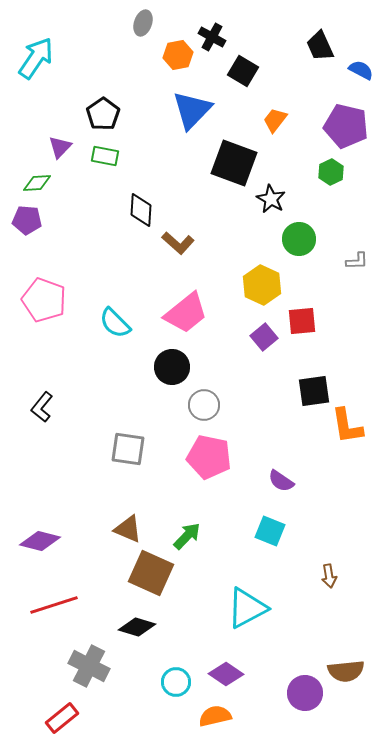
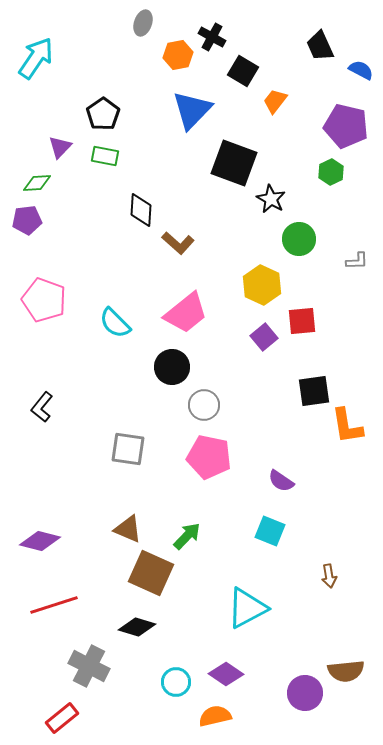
orange trapezoid at (275, 120): moved 19 px up
purple pentagon at (27, 220): rotated 12 degrees counterclockwise
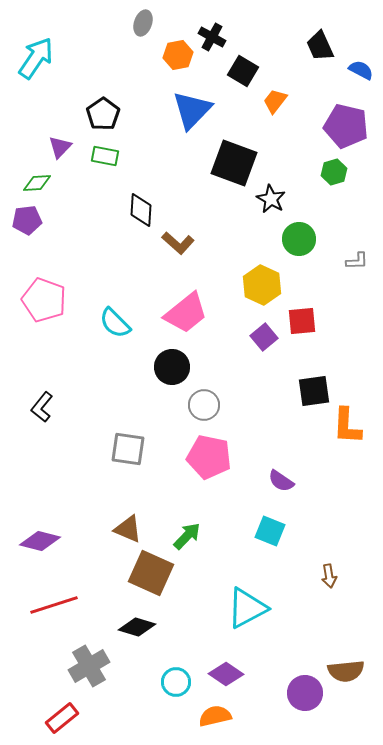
green hexagon at (331, 172): moved 3 px right; rotated 10 degrees clockwise
orange L-shape at (347, 426): rotated 12 degrees clockwise
gray cross at (89, 666): rotated 33 degrees clockwise
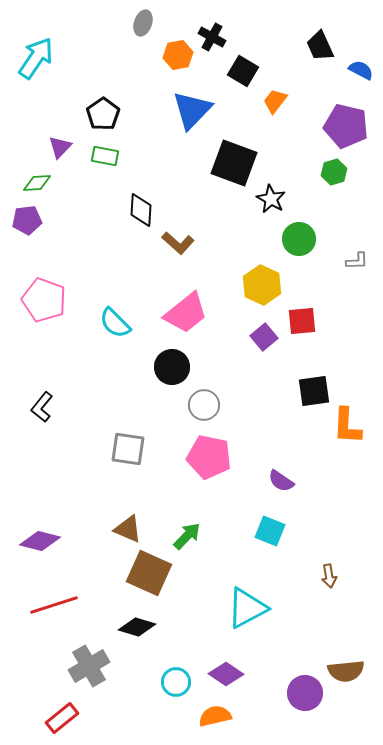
brown square at (151, 573): moved 2 px left
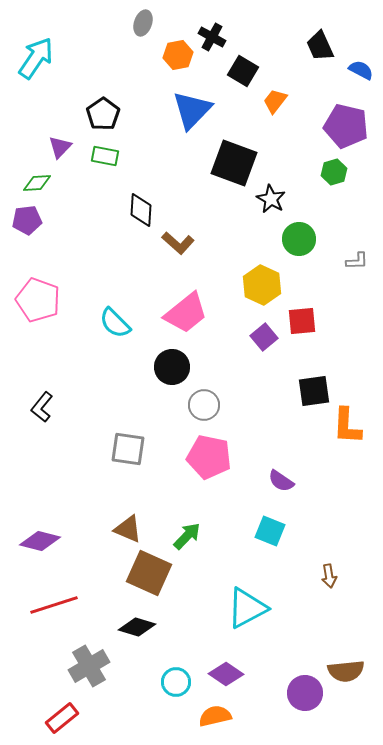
pink pentagon at (44, 300): moved 6 px left
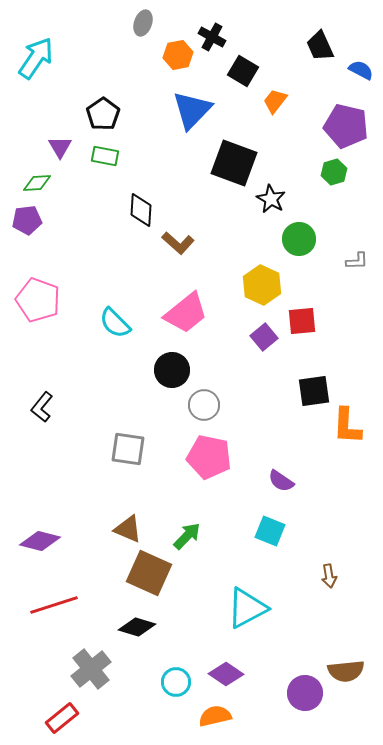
purple triangle at (60, 147): rotated 15 degrees counterclockwise
black circle at (172, 367): moved 3 px down
gray cross at (89, 666): moved 2 px right, 3 px down; rotated 9 degrees counterclockwise
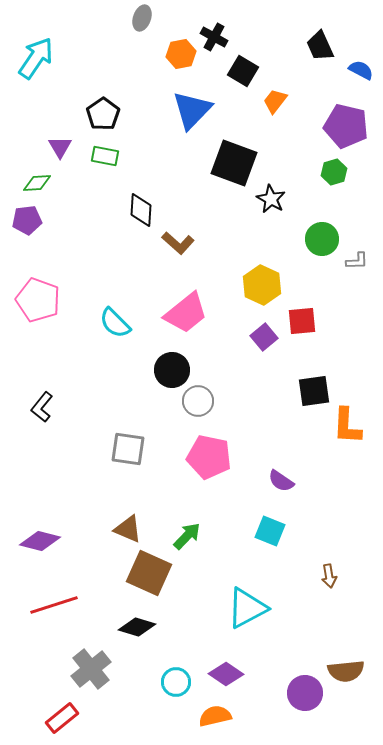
gray ellipse at (143, 23): moved 1 px left, 5 px up
black cross at (212, 37): moved 2 px right
orange hexagon at (178, 55): moved 3 px right, 1 px up
green circle at (299, 239): moved 23 px right
gray circle at (204, 405): moved 6 px left, 4 px up
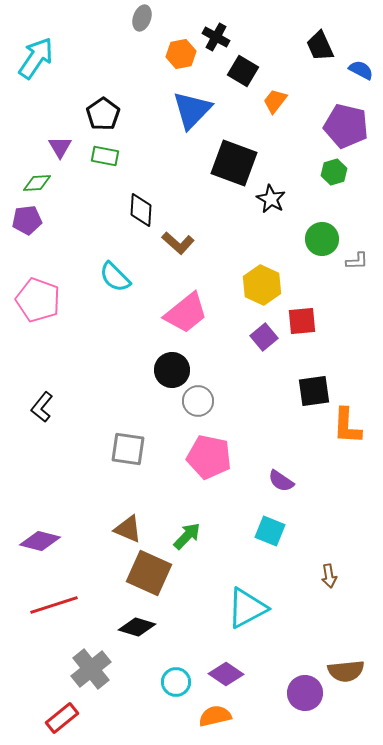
black cross at (214, 37): moved 2 px right
cyan semicircle at (115, 323): moved 46 px up
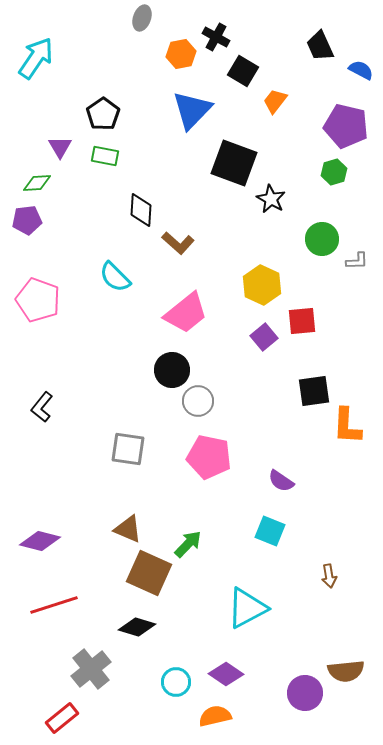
green arrow at (187, 536): moved 1 px right, 8 px down
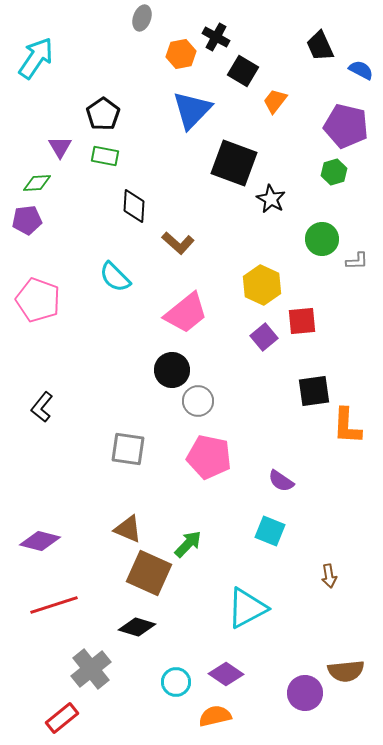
black diamond at (141, 210): moved 7 px left, 4 px up
